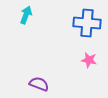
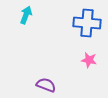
purple semicircle: moved 7 px right, 1 px down
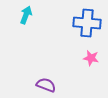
pink star: moved 2 px right, 2 px up
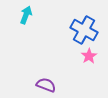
blue cross: moved 3 px left, 7 px down; rotated 24 degrees clockwise
pink star: moved 2 px left, 2 px up; rotated 28 degrees clockwise
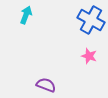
blue cross: moved 7 px right, 10 px up
pink star: rotated 21 degrees counterclockwise
